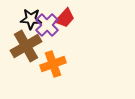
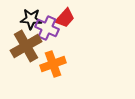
purple cross: moved 3 px down; rotated 20 degrees counterclockwise
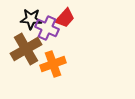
brown cross: moved 3 px down
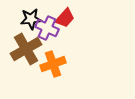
black star: rotated 10 degrees counterclockwise
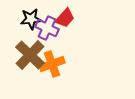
brown cross: moved 4 px right, 6 px down; rotated 16 degrees counterclockwise
orange cross: moved 1 px left
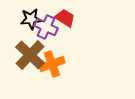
red trapezoid: rotated 100 degrees counterclockwise
purple cross: moved 1 px left, 1 px up
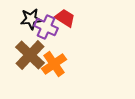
orange cross: moved 2 px right; rotated 15 degrees counterclockwise
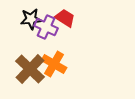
brown cross: moved 14 px down
orange cross: rotated 25 degrees counterclockwise
